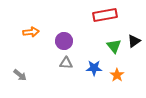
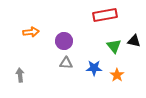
black triangle: rotated 48 degrees clockwise
gray arrow: rotated 136 degrees counterclockwise
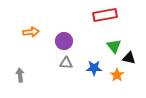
black triangle: moved 5 px left, 17 px down
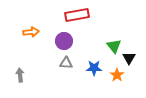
red rectangle: moved 28 px left
black triangle: rotated 48 degrees clockwise
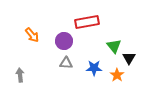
red rectangle: moved 10 px right, 7 px down
orange arrow: moved 1 px right, 3 px down; rotated 56 degrees clockwise
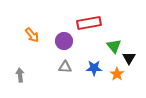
red rectangle: moved 2 px right, 1 px down
gray triangle: moved 1 px left, 4 px down
orange star: moved 1 px up
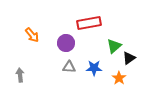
purple circle: moved 2 px right, 2 px down
green triangle: rotated 28 degrees clockwise
black triangle: rotated 24 degrees clockwise
gray triangle: moved 4 px right
orange star: moved 2 px right, 4 px down
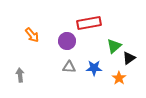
purple circle: moved 1 px right, 2 px up
